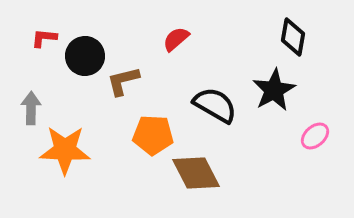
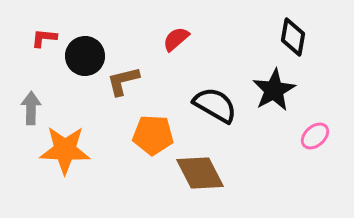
brown diamond: moved 4 px right
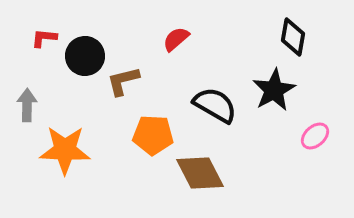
gray arrow: moved 4 px left, 3 px up
